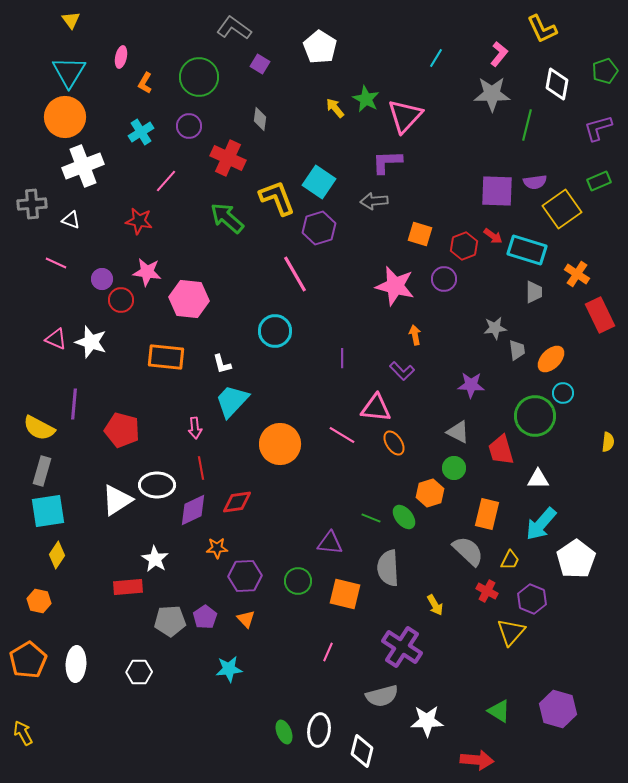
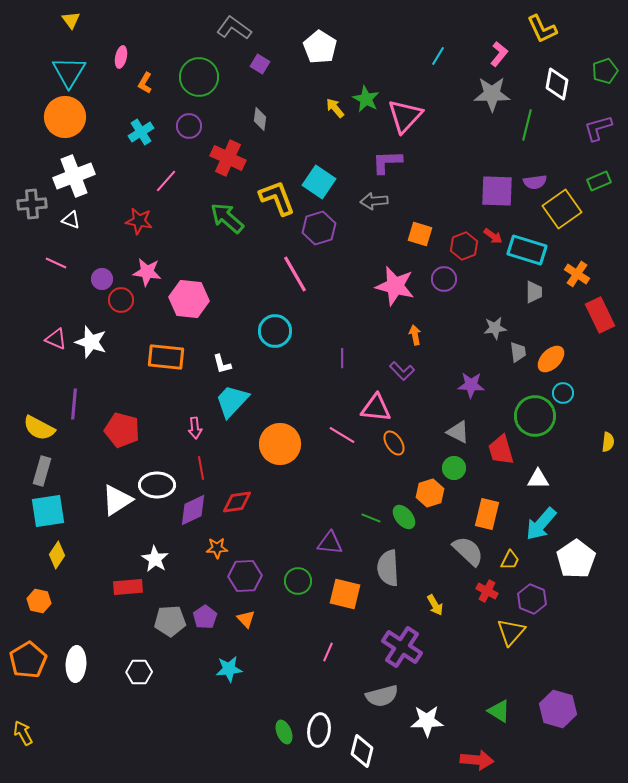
cyan line at (436, 58): moved 2 px right, 2 px up
white cross at (83, 166): moved 9 px left, 10 px down
gray trapezoid at (517, 350): moved 1 px right, 2 px down
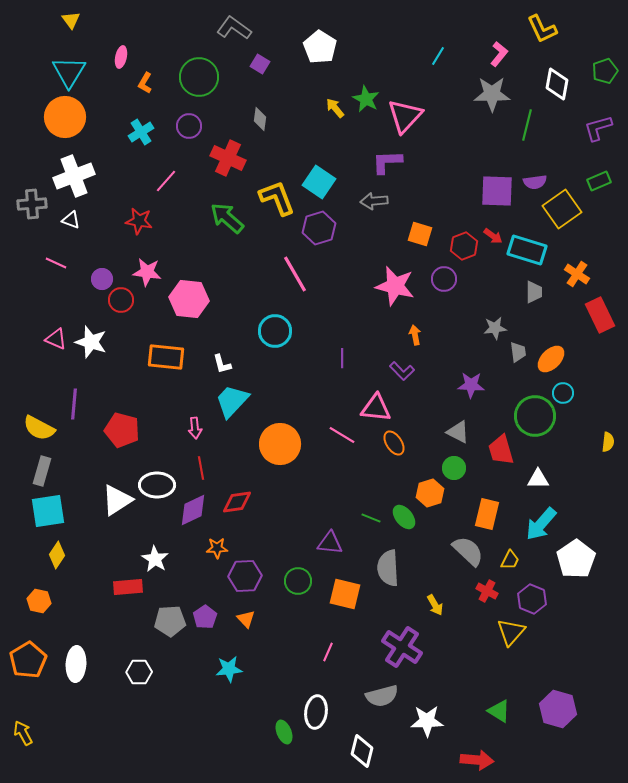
white ellipse at (319, 730): moved 3 px left, 18 px up
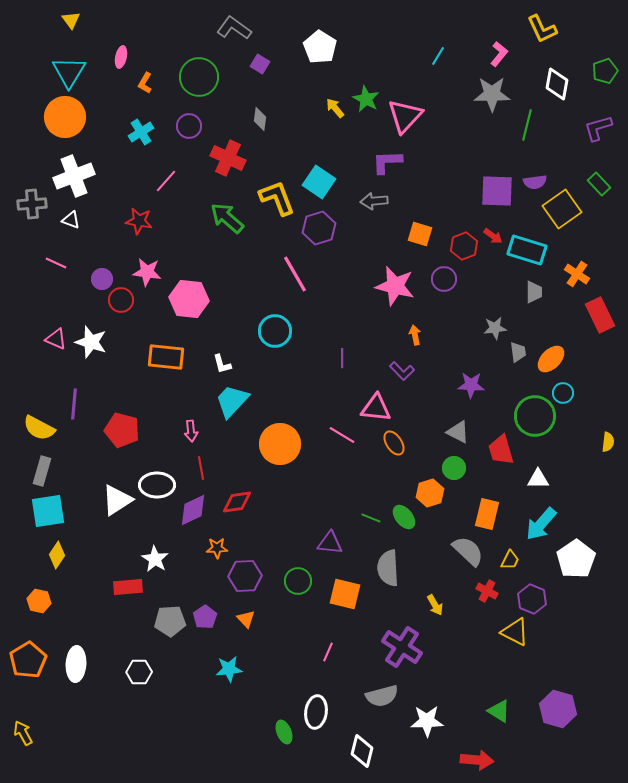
green rectangle at (599, 181): moved 3 px down; rotated 70 degrees clockwise
pink arrow at (195, 428): moved 4 px left, 3 px down
yellow triangle at (511, 632): moved 4 px right; rotated 44 degrees counterclockwise
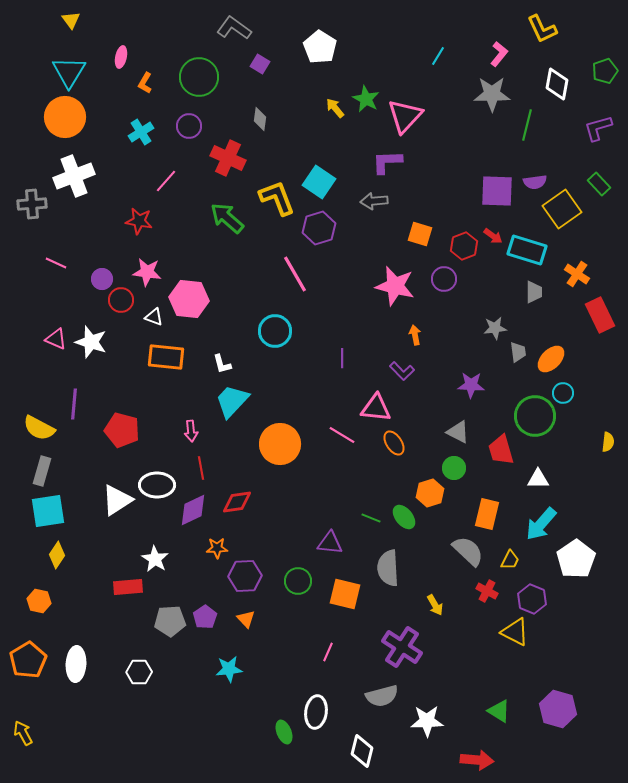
white triangle at (71, 220): moved 83 px right, 97 px down
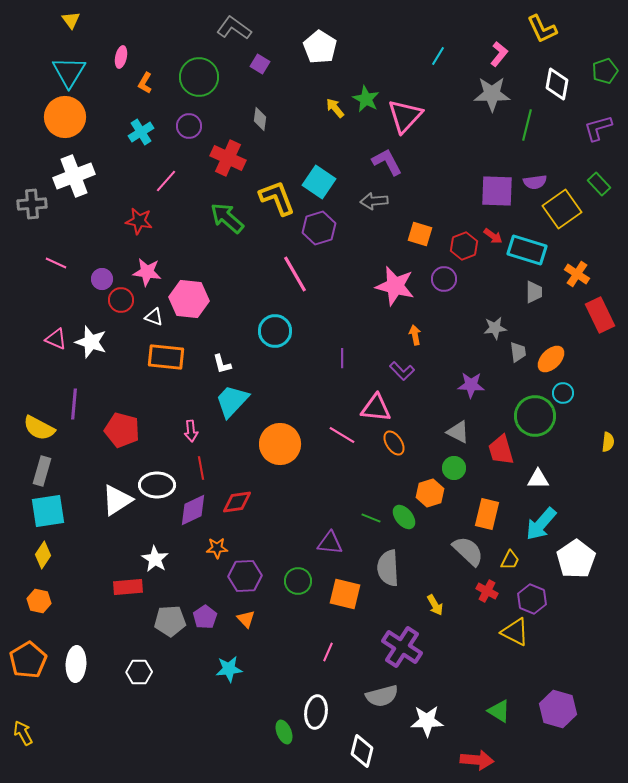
purple L-shape at (387, 162): rotated 64 degrees clockwise
yellow diamond at (57, 555): moved 14 px left
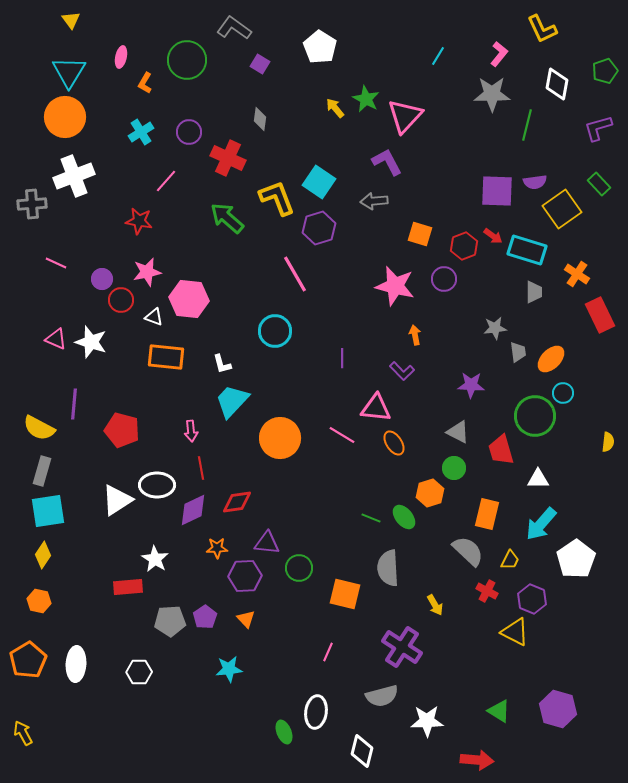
green circle at (199, 77): moved 12 px left, 17 px up
purple circle at (189, 126): moved 6 px down
pink star at (147, 272): rotated 20 degrees counterclockwise
orange circle at (280, 444): moved 6 px up
purple triangle at (330, 543): moved 63 px left
green circle at (298, 581): moved 1 px right, 13 px up
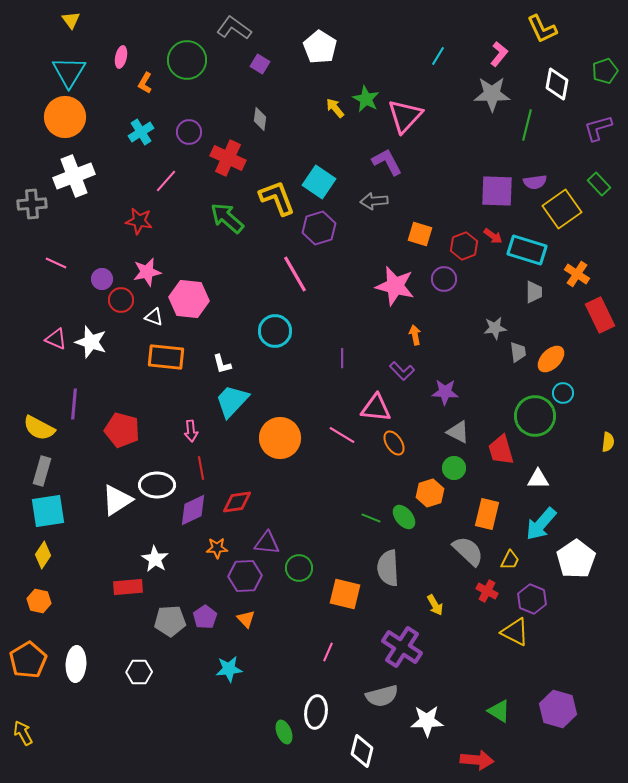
purple star at (471, 385): moved 26 px left, 7 px down
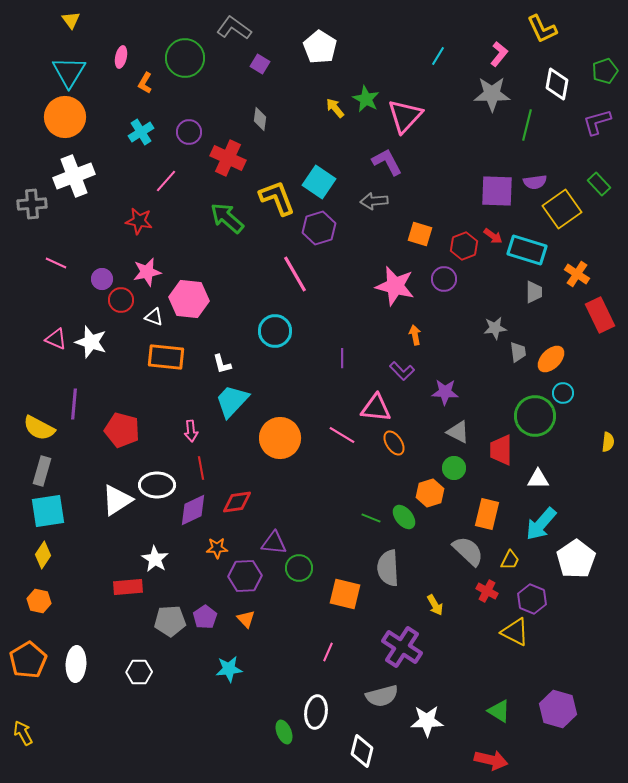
green circle at (187, 60): moved 2 px left, 2 px up
purple L-shape at (598, 128): moved 1 px left, 6 px up
red trapezoid at (501, 450): rotated 16 degrees clockwise
purple triangle at (267, 543): moved 7 px right
red arrow at (477, 760): moved 14 px right; rotated 8 degrees clockwise
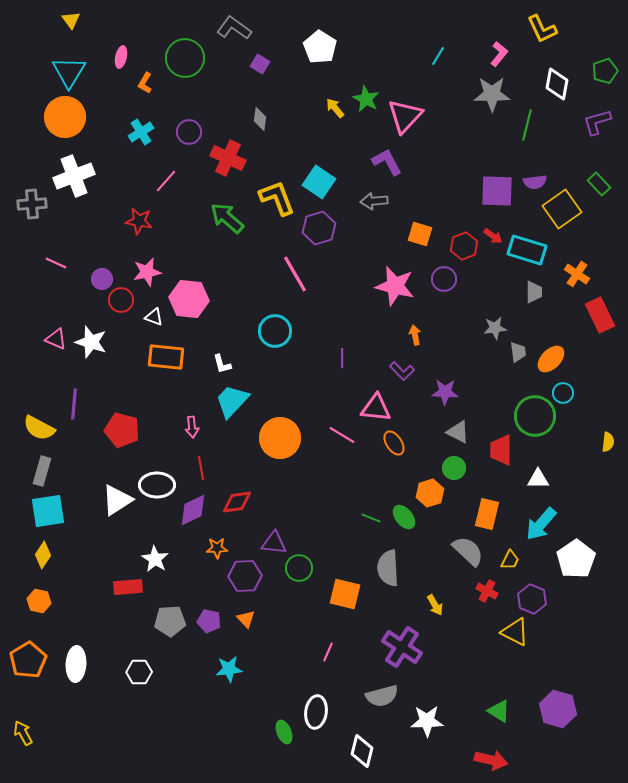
pink arrow at (191, 431): moved 1 px right, 4 px up
purple pentagon at (205, 617): moved 4 px right, 4 px down; rotated 25 degrees counterclockwise
